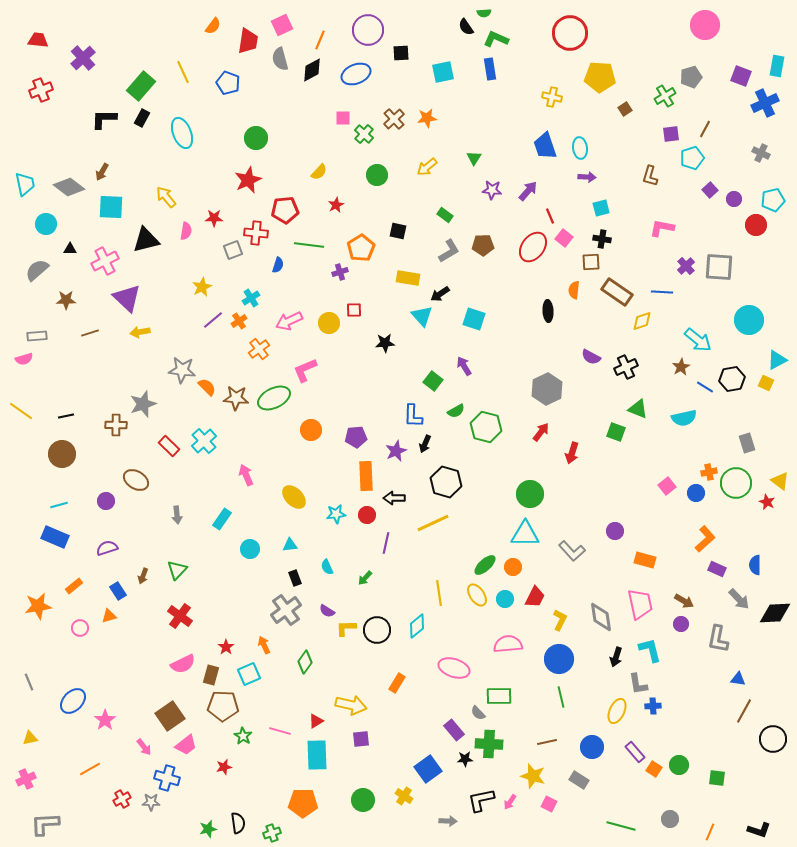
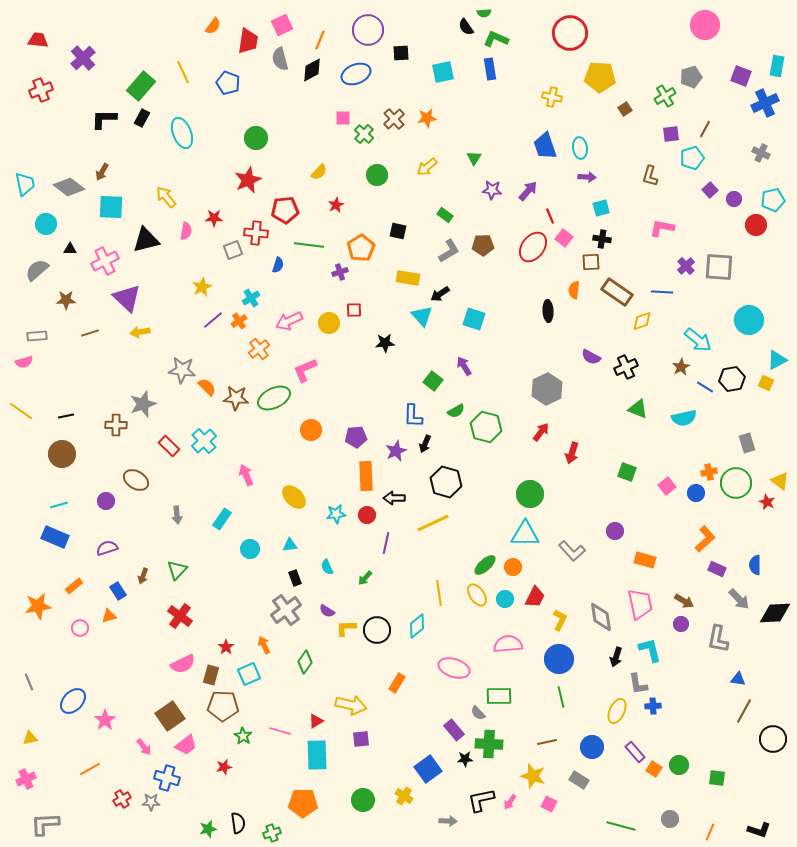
pink semicircle at (24, 359): moved 3 px down
green square at (616, 432): moved 11 px right, 40 px down
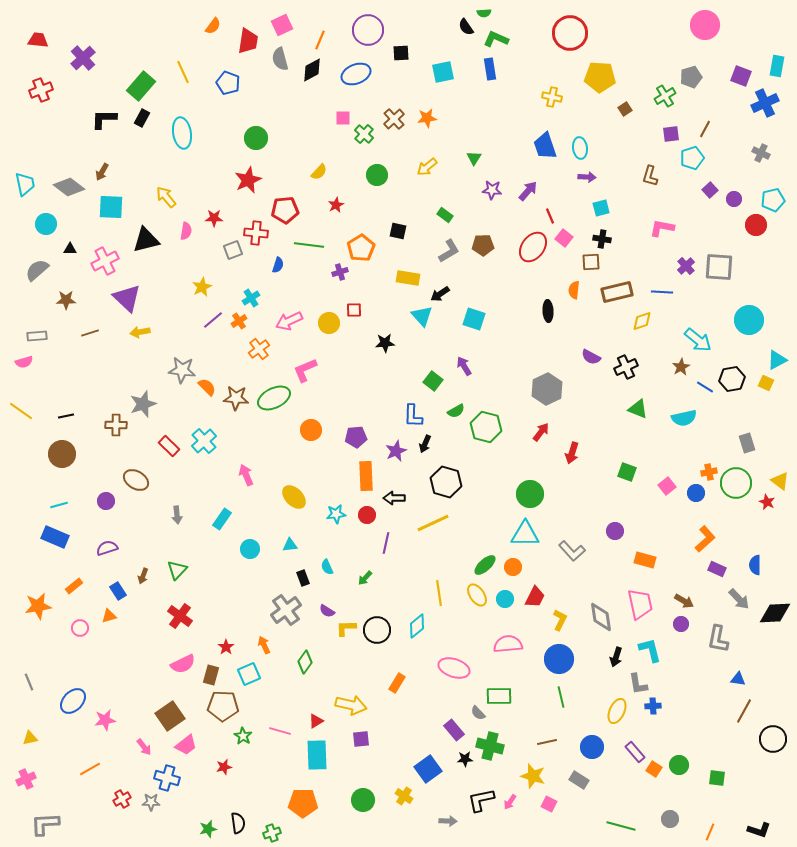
cyan ellipse at (182, 133): rotated 12 degrees clockwise
brown rectangle at (617, 292): rotated 48 degrees counterclockwise
black rectangle at (295, 578): moved 8 px right
pink star at (105, 720): rotated 25 degrees clockwise
green cross at (489, 744): moved 1 px right, 2 px down; rotated 12 degrees clockwise
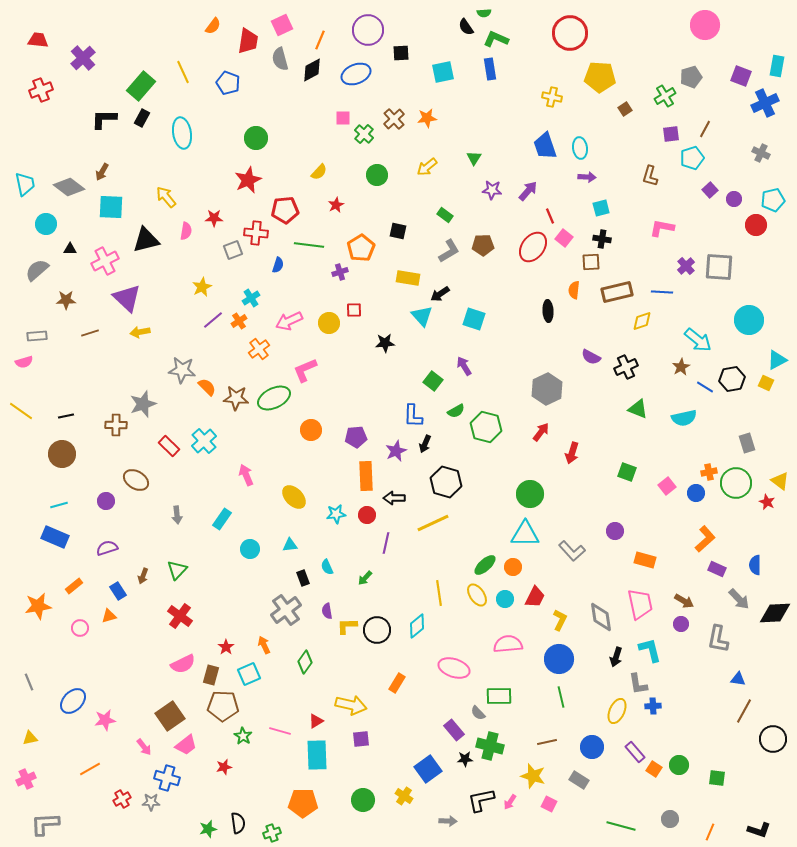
purple semicircle at (327, 611): rotated 49 degrees clockwise
yellow L-shape at (346, 628): moved 1 px right, 2 px up
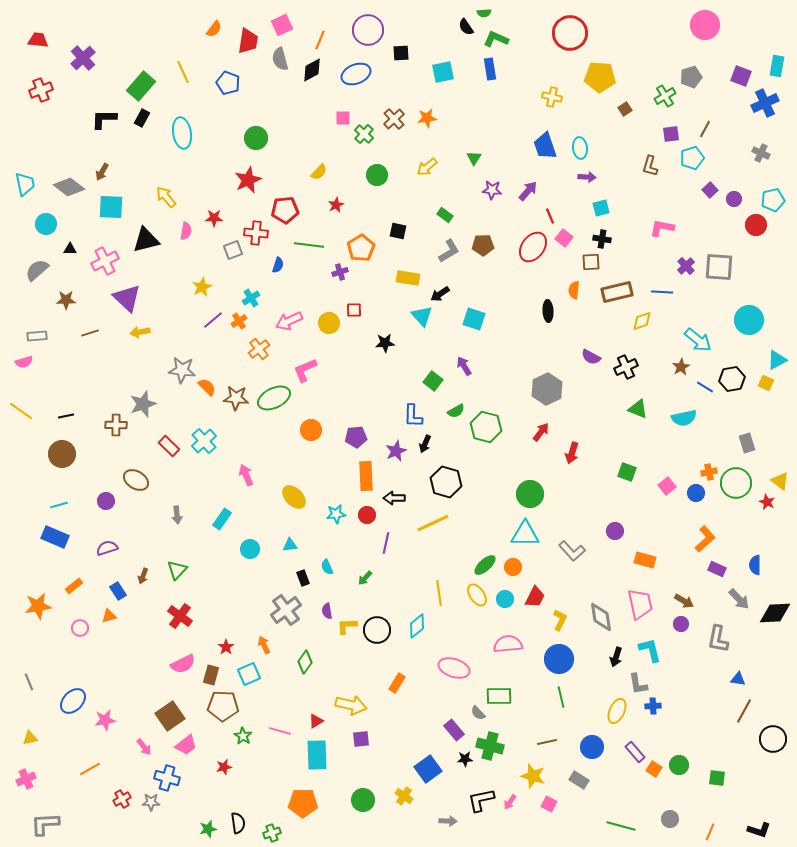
orange semicircle at (213, 26): moved 1 px right, 3 px down
brown L-shape at (650, 176): moved 10 px up
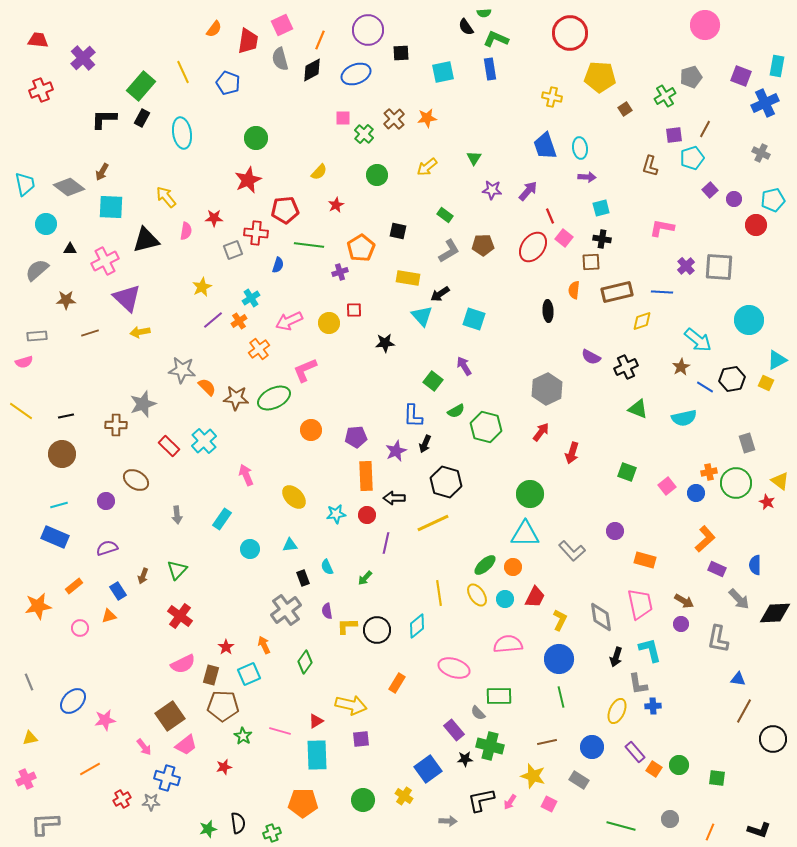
purple square at (671, 134): moved 3 px right, 1 px down
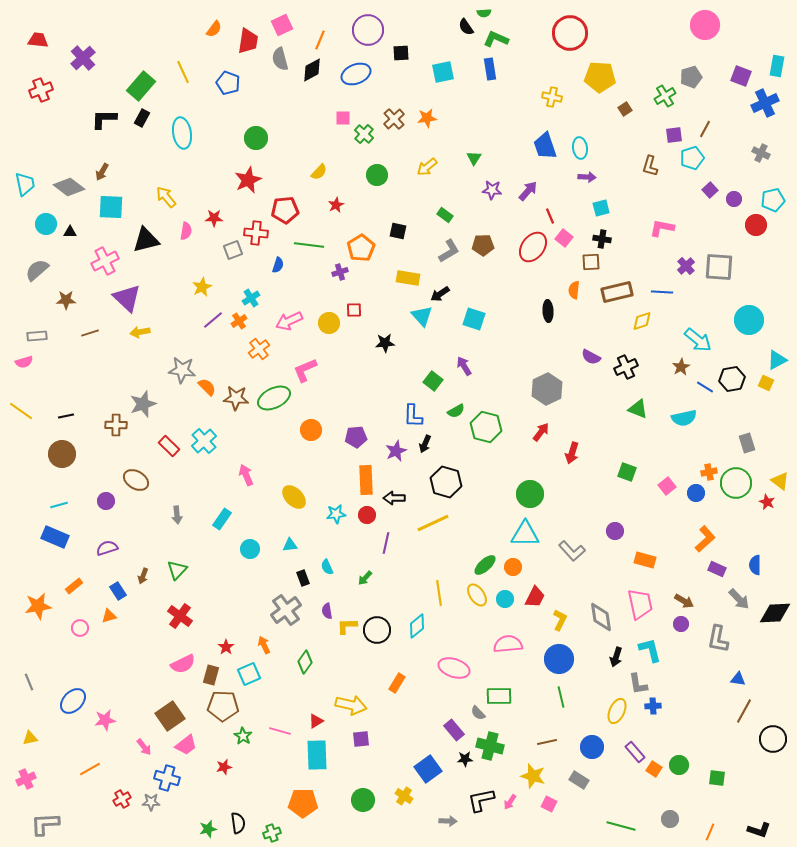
black triangle at (70, 249): moved 17 px up
orange rectangle at (366, 476): moved 4 px down
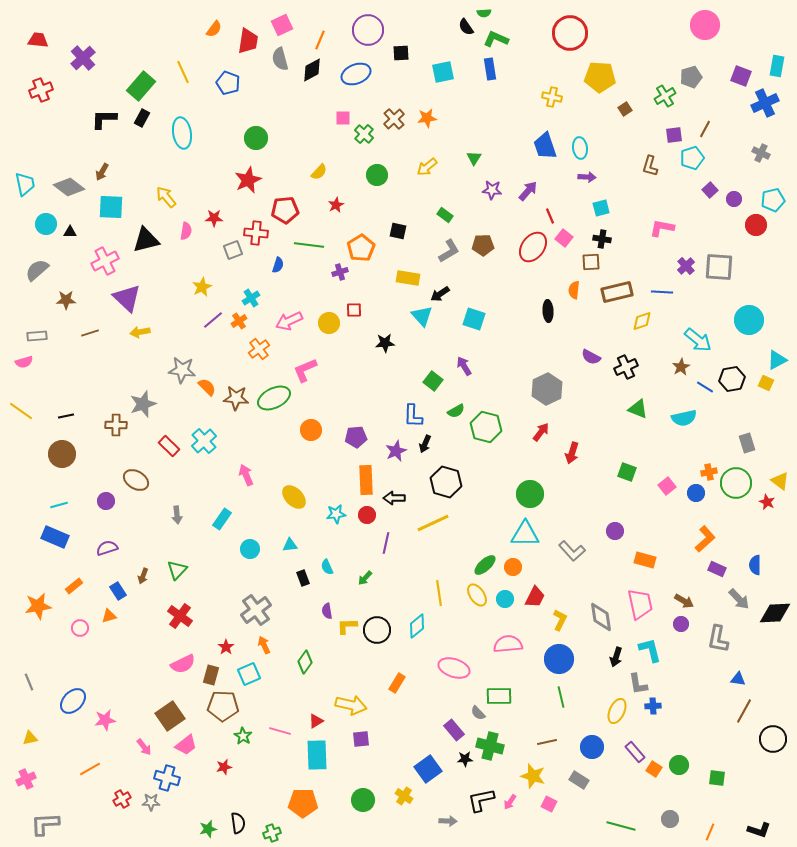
gray cross at (286, 610): moved 30 px left
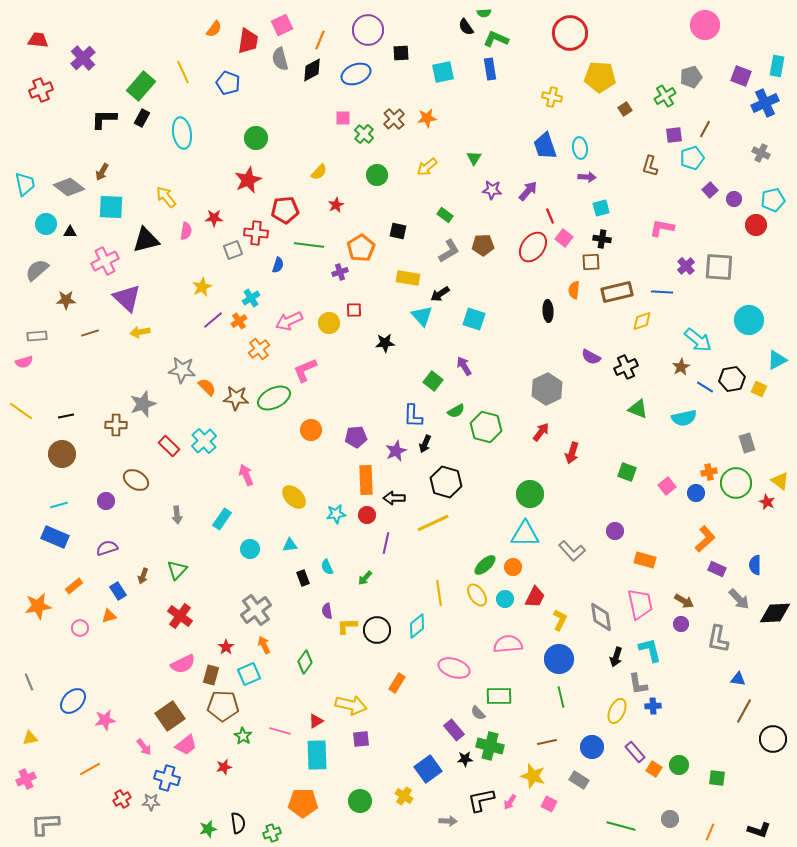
yellow square at (766, 383): moved 7 px left, 6 px down
green circle at (363, 800): moved 3 px left, 1 px down
